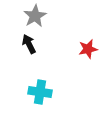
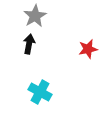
black arrow: rotated 36 degrees clockwise
cyan cross: rotated 20 degrees clockwise
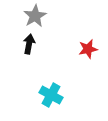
cyan cross: moved 11 px right, 3 px down
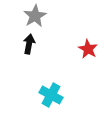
red star: rotated 30 degrees counterclockwise
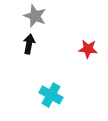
gray star: rotated 20 degrees counterclockwise
red star: rotated 24 degrees counterclockwise
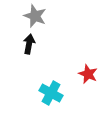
red star: moved 25 px down; rotated 18 degrees clockwise
cyan cross: moved 2 px up
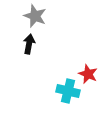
cyan cross: moved 17 px right, 2 px up; rotated 15 degrees counterclockwise
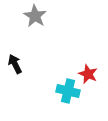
gray star: rotated 10 degrees clockwise
black arrow: moved 14 px left, 20 px down; rotated 36 degrees counterclockwise
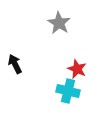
gray star: moved 24 px right, 7 px down
red star: moved 11 px left, 5 px up
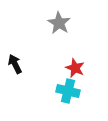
red star: moved 2 px left, 1 px up
